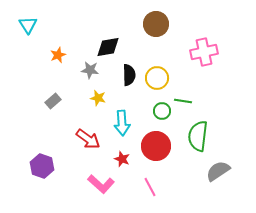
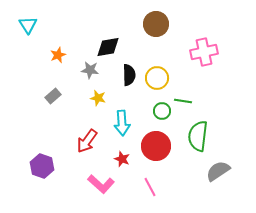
gray rectangle: moved 5 px up
red arrow: moved 1 px left, 2 px down; rotated 90 degrees clockwise
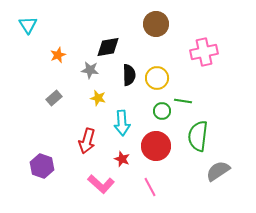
gray rectangle: moved 1 px right, 2 px down
red arrow: rotated 20 degrees counterclockwise
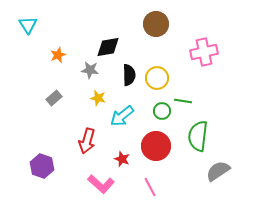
cyan arrow: moved 7 px up; rotated 55 degrees clockwise
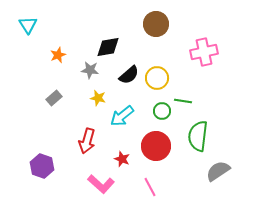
black semicircle: rotated 50 degrees clockwise
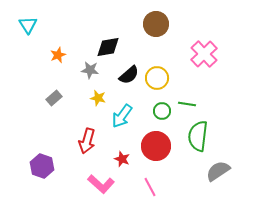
pink cross: moved 2 px down; rotated 32 degrees counterclockwise
green line: moved 4 px right, 3 px down
cyan arrow: rotated 15 degrees counterclockwise
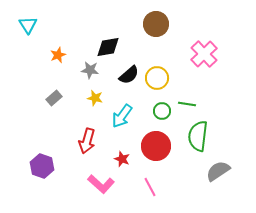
yellow star: moved 3 px left
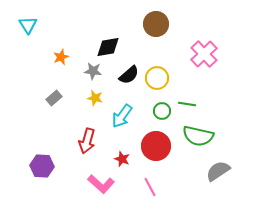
orange star: moved 3 px right, 2 px down
gray star: moved 3 px right, 1 px down
green semicircle: rotated 84 degrees counterclockwise
purple hexagon: rotated 15 degrees counterclockwise
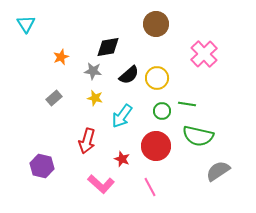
cyan triangle: moved 2 px left, 1 px up
purple hexagon: rotated 10 degrees clockwise
